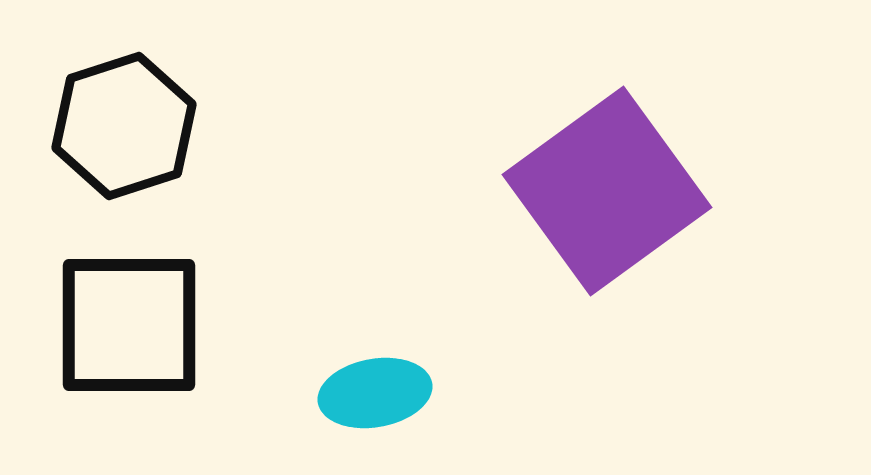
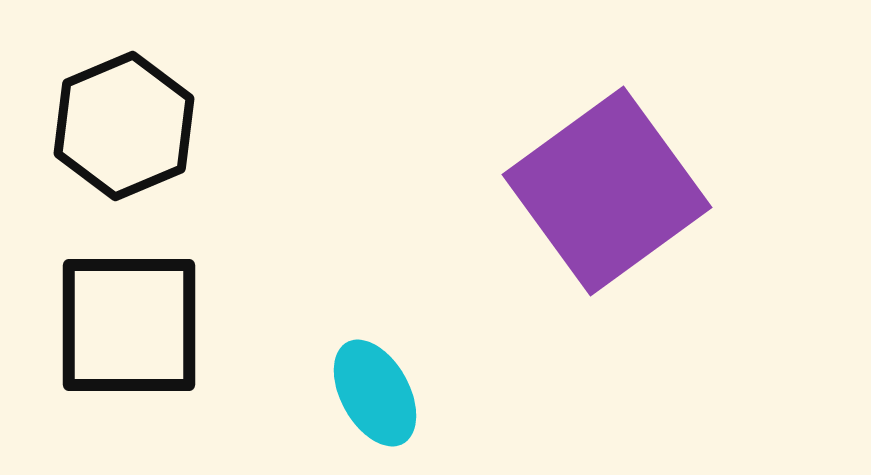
black hexagon: rotated 5 degrees counterclockwise
cyan ellipse: rotated 71 degrees clockwise
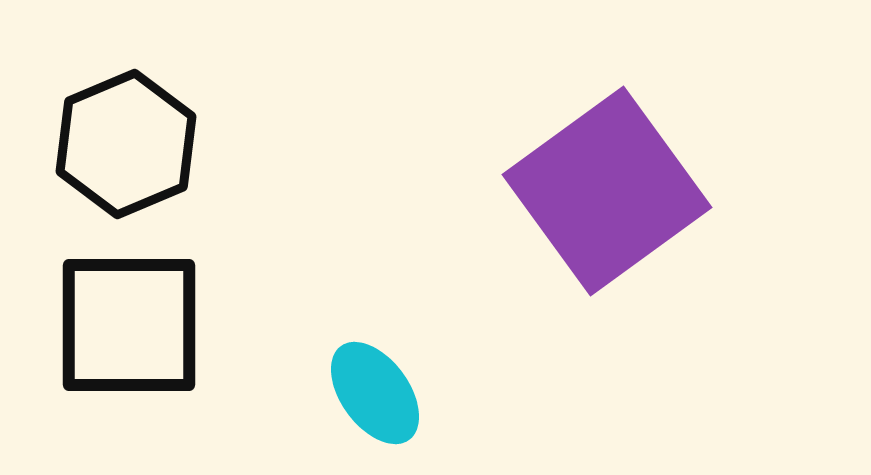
black hexagon: moved 2 px right, 18 px down
cyan ellipse: rotated 7 degrees counterclockwise
